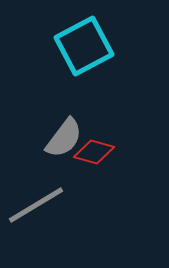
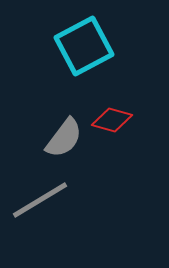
red diamond: moved 18 px right, 32 px up
gray line: moved 4 px right, 5 px up
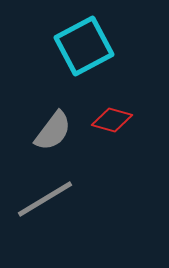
gray semicircle: moved 11 px left, 7 px up
gray line: moved 5 px right, 1 px up
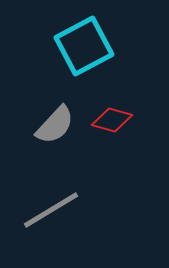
gray semicircle: moved 2 px right, 6 px up; rotated 6 degrees clockwise
gray line: moved 6 px right, 11 px down
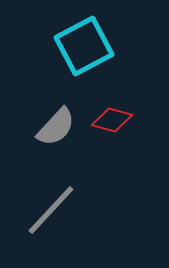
gray semicircle: moved 1 px right, 2 px down
gray line: rotated 16 degrees counterclockwise
